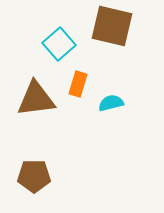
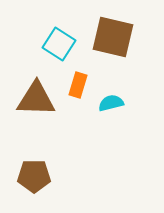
brown square: moved 1 px right, 11 px down
cyan square: rotated 16 degrees counterclockwise
orange rectangle: moved 1 px down
brown triangle: rotated 9 degrees clockwise
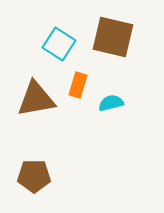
brown triangle: rotated 12 degrees counterclockwise
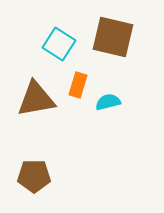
cyan semicircle: moved 3 px left, 1 px up
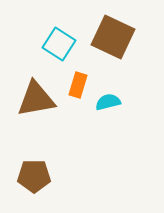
brown square: rotated 12 degrees clockwise
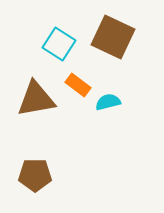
orange rectangle: rotated 70 degrees counterclockwise
brown pentagon: moved 1 px right, 1 px up
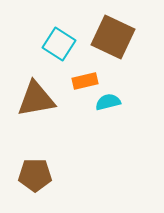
orange rectangle: moved 7 px right, 4 px up; rotated 50 degrees counterclockwise
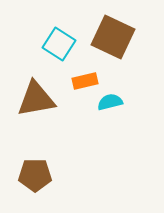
cyan semicircle: moved 2 px right
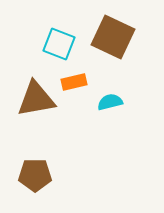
cyan square: rotated 12 degrees counterclockwise
orange rectangle: moved 11 px left, 1 px down
